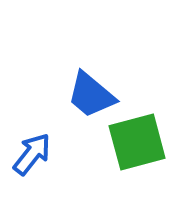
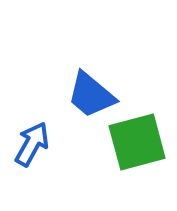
blue arrow: moved 10 px up; rotated 9 degrees counterclockwise
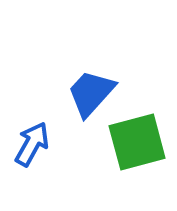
blue trapezoid: moved 2 px up; rotated 92 degrees clockwise
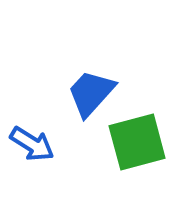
blue arrow: rotated 93 degrees clockwise
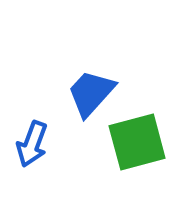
blue arrow: rotated 78 degrees clockwise
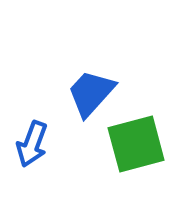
green square: moved 1 px left, 2 px down
